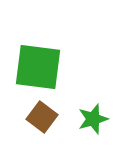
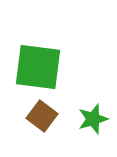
brown square: moved 1 px up
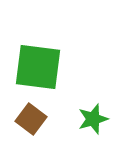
brown square: moved 11 px left, 3 px down
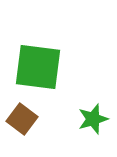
brown square: moved 9 px left
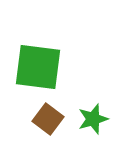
brown square: moved 26 px right
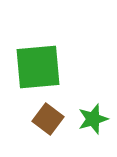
green square: rotated 12 degrees counterclockwise
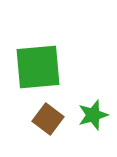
green star: moved 4 px up
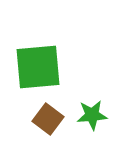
green star: moved 1 px left; rotated 12 degrees clockwise
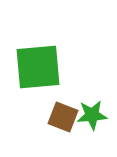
brown square: moved 15 px right, 2 px up; rotated 16 degrees counterclockwise
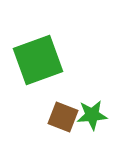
green square: moved 7 px up; rotated 15 degrees counterclockwise
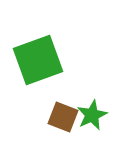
green star: rotated 20 degrees counterclockwise
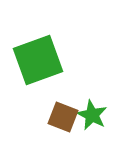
green star: rotated 20 degrees counterclockwise
